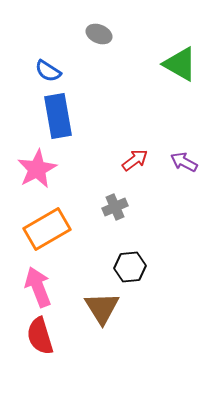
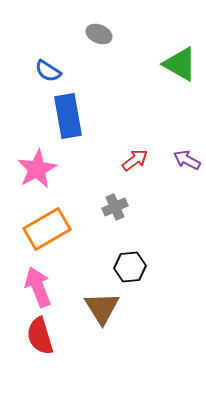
blue rectangle: moved 10 px right
purple arrow: moved 3 px right, 2 px up
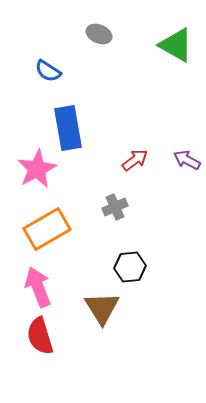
green triangle: moved 4 px left, 19 px up
blue rectangle: moved 12 px down
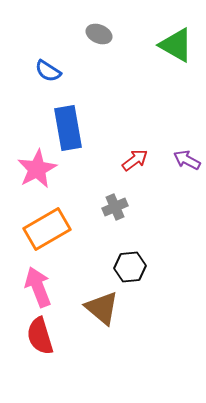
brown triangle: rotated 18 degrees counterclockwise
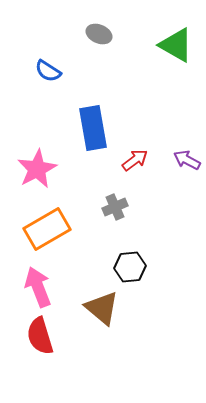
blue rectangle: moved 25 px right
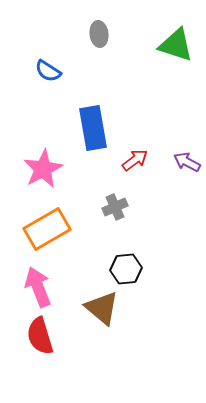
gray ellipse: rotated 60 degrees clockwise
green triangle: rotated 12 degrees counterclockwise
purple arrow: moved 2 px down
pink star: moved 6 px right
black hexagon: moved 4 px left, 2 px down
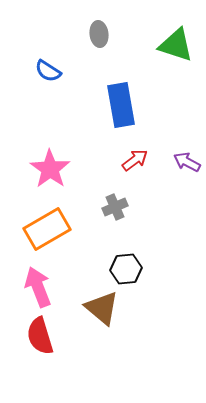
blue rectangle: moved 28 px right, 23 px up
pink star: moved 7 px right; rotated 9 degrees counterclockwise
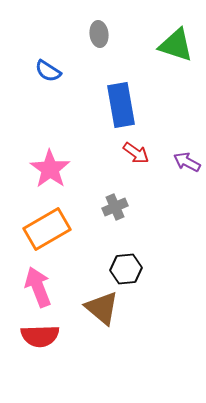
red arrow: moved 1 px right, 7 px up; rotated 72 degrees clockwise
red semicircle: rotated 75 degrees counterclockwise
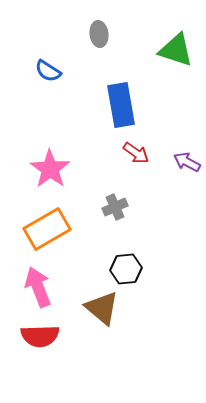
green triangle: moved 5 px down
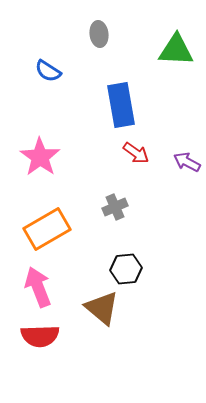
green triangle: rotated 15 degrees counterclockwise
pink star: moved 10 px left, 12 px up
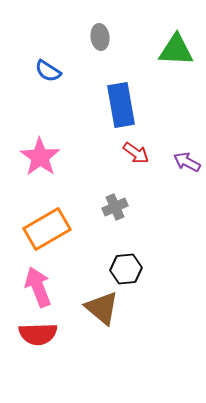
gray ellipse: moved 1 px right, 3 px down
red semicircle: moved 2 px left, 2 px up
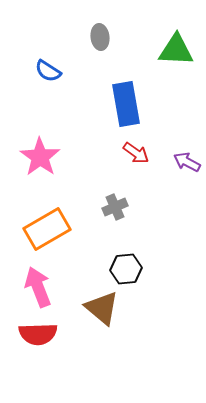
blue rectangle: moved 5 px right, 1 px up
